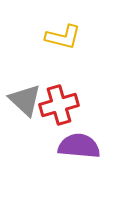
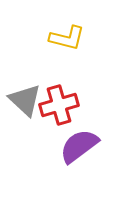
yellow L-shape: moved 4 px right, 1 px down
purple semicircle: rotated 42 degrees counterclockwise
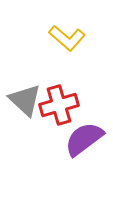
yellow L-shape: rotated 27 degrees clockwise
purple semicircle: moved 5 px right, 7 px up
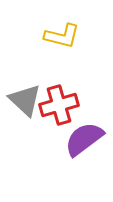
yellow L-shape: moved 5 px left, 2 px up; rotated 27 degrees counterclockwise
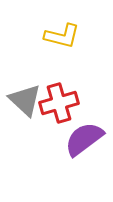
red cross: moved 2 px up
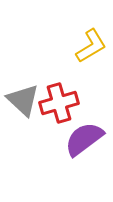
yellow L-shape: moved 29 px right, 10 px down; rotated 45 degrees counterclockwise
gray triangle: moved 2 px left
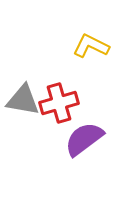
yellow L-shape: rotated 123 degrees counterclockwise
gray triangle: rotated 33 degrees counterclockwise
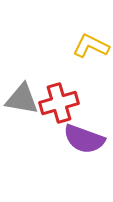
gray triangle: moved 1 px left, 1 px up
purple semicircle: rotated 123 degrees counterclockwise
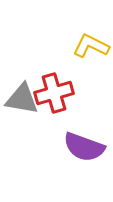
red cross: moved 5 px left, 10 px up
purple semicircle: moved 8 px down
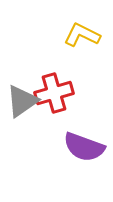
yellow L-shape: moved 9 px left, 11 px up
gray triangle: moved 2 px down; rotated 45 degrees counterclockwise
